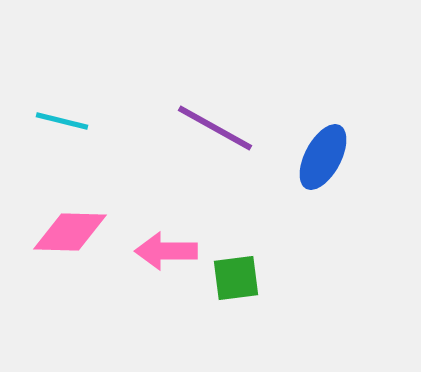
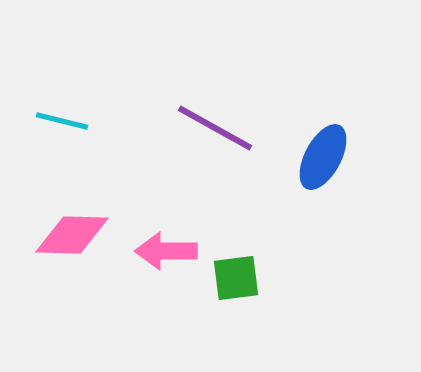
pink diamond: moved 2 px right, 3 px down
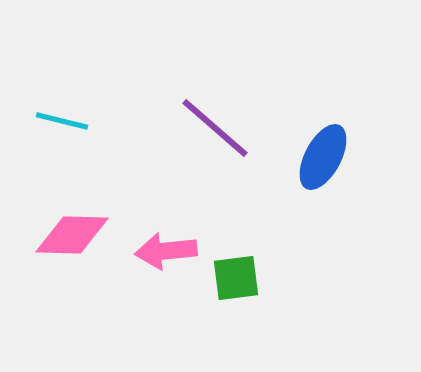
purple line: rotated 12 degrees clockwise
pink arrow: rotated 6 degrees counterclockwise
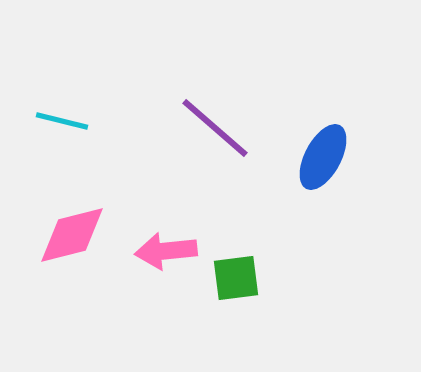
pink diamond: rotated 16 degrees counterclockwise
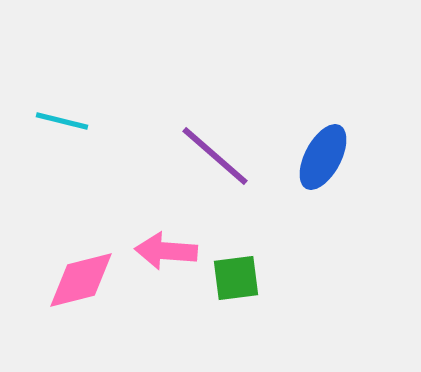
purple line: moved 28 px down
pink diamond: moved 9 px right, 45 px down
pink arrow: rotated 10 degrees clockwise
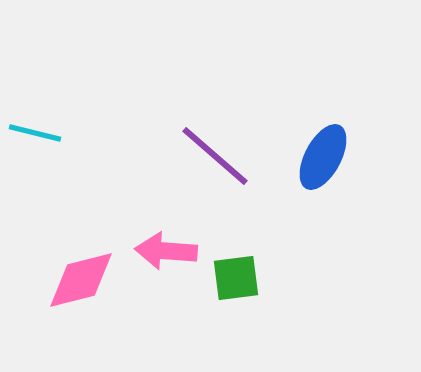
cyan line: moved 27 px left, 12 px down
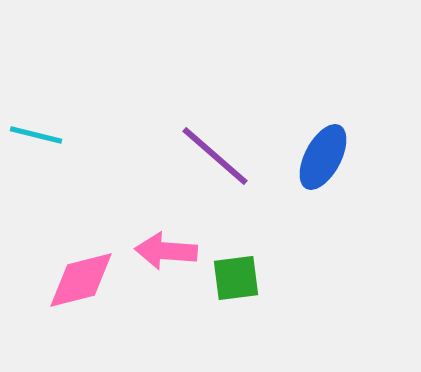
cyan line: moved 1 px right, 2 px down
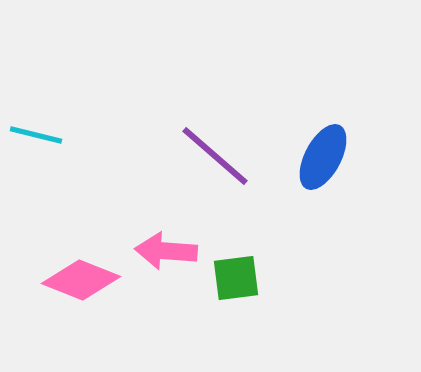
pink diamond: rotated 36 degrees clockwise
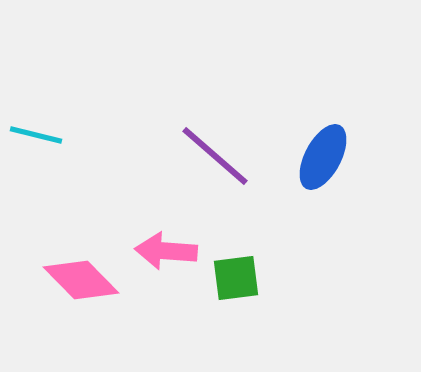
pink diamond: rotated 24 degrees clockwise
